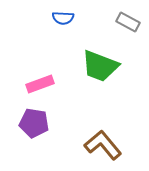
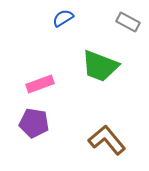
blue semicircle: rotated 145 degrees clockwise
brown L-shape: moved 4 px right, 5 px up
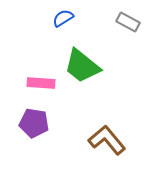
green trapezoid: moved 18 px left; rotated 18 degrees clockwise
pink rectangle: moved 1 px right, 1 px up; rotated 24 degrees clockwise
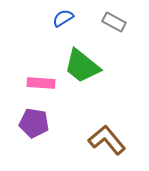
gray rectangle: moved 14 px left
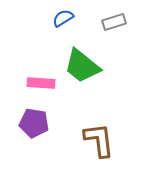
gray rectangle: rotated 45 degrees counterclockwise
brown L-shape: moved 8 px left; rotated 33 degrees clockwise
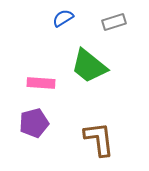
green trapezoid: moved 7 px right
purple pentagon: rotated 24 degrees counterclockwise
brown L-shape: moved 1 px up
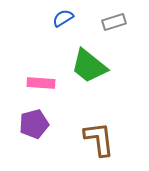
purple pentagon: moved 1 px down
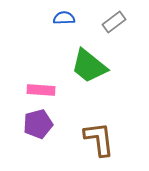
blue semicircle: moved 1 px right; rotated 30 degrees clockwise
gray rectangle: rotated 20 degrees counterclockwise
pink rectangle: moved 7 px down
purple pentagon: moved 4 px right
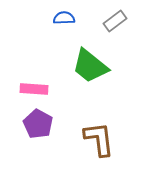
gray rectangle: moved 1 px right, 1 px up
green trapezoid: moved 1 px right
pink rectangle: moved 7 px left, 1 px up
purple pentagon: rotated 28 degrees counterclockwise
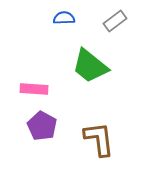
purple pentagon: moved 4 px right, 2 px down
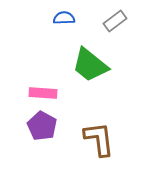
green trapezoid: moved 1 px up
pink rectangle: moved 9 px right, 4 px down
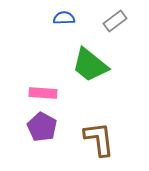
purple pentagon: moved 1 px down
